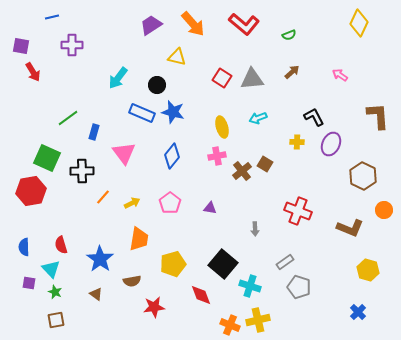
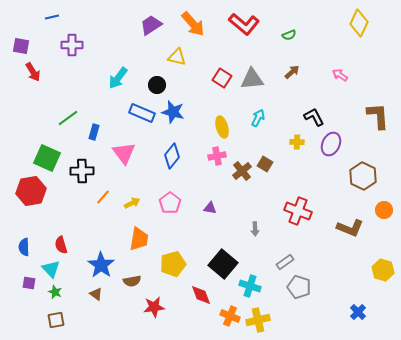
cyan arrow at (258, 118): rotated 138 degrees clockwise
blue star at (100, 259): moved 1 px right, 6 px down
yellow hexagon at (368, 270): moved 15 px right
orange cross at (230, 325): moved 9 px up
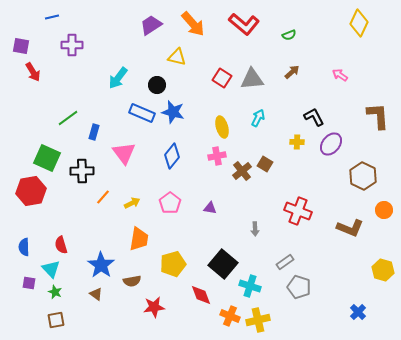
purple ellipse at (331, 144): rotated 15 degrees clockwise
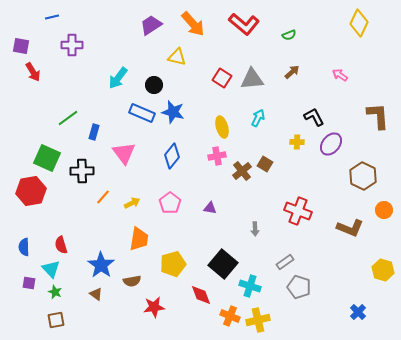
black circle at (157, 85): moved 3 px left
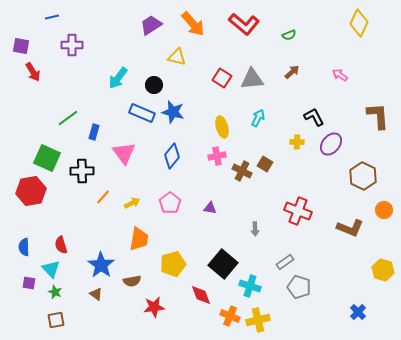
brown cross at (242, 171): rotated 24 degrees counterclockwise
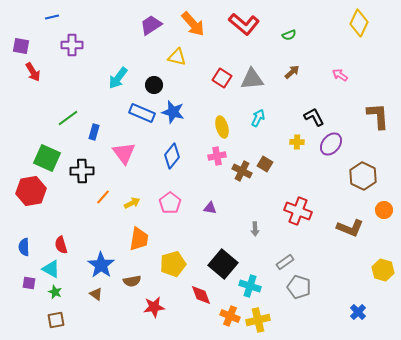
cyan triangle at (51, 269): rotated 18 degrees counterclockwise
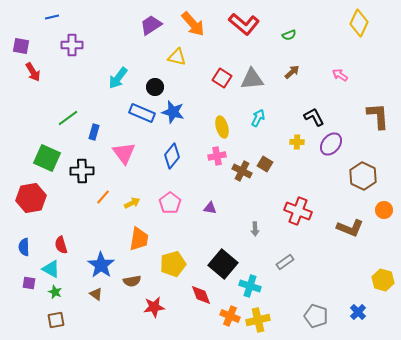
black circle at (154, 85): moved 1 px right, 2 px down
red hexagon at (31, 191): moved 7 px down
yellow hexagon at (383, 270): moved 10 px down
gray pentagon at (299, 287): moved 17 px right, 29 px down
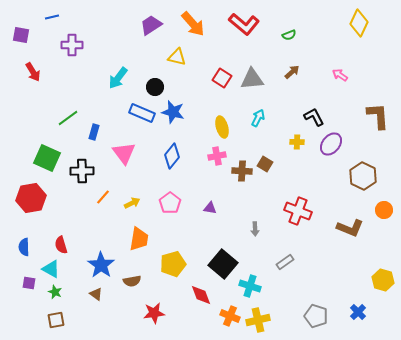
purple square at (21, 46): moved 11 px up
brown cross at (242, 171): rotated 24 degrees counterclockwise
red star at (154, 307): moved 6 px down
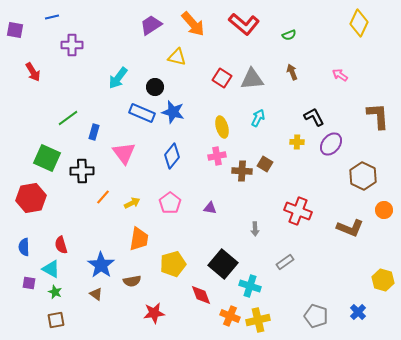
purple square at (21, 35): moved 6 px left, 5 px up
brown arrow at (292, 72): rotated 70 degrees counterclockwise
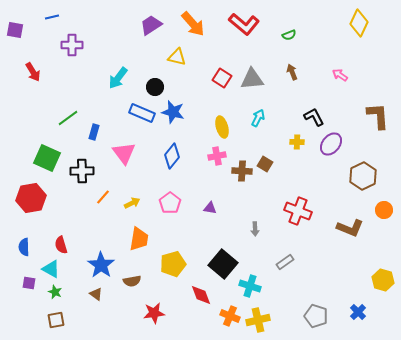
brown hexagon at (363, 176): rotated 8 degrees clockwise
